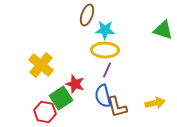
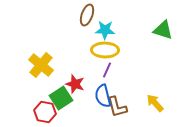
yellow arrow: rotated 120 degrees counterclockwise
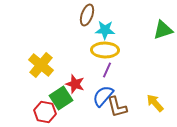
green triangle: rotated 35 degrees counterclockwise
blue semicircle: rotated 55 degrees clockwise
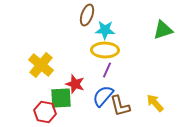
green square: rotated 30 degrees clockwise
brown L-shape: moved 3 px right, 1 px up
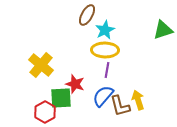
brown ellipse: rotated 10 degrees clockwise
cyan star: rotated 30 degrees counterclockwise
purple line: rotated 14 degrees counterclockwise
yellow arrow: moved 17 px left, 3 px up; rotated 24 degrees clockwise
red hexagon: rotated 20 degrees clockwise
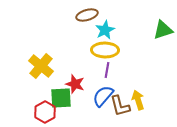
brown ellipse: rotated 45 degrees clockwise
yellow cross: moved 1 px down
